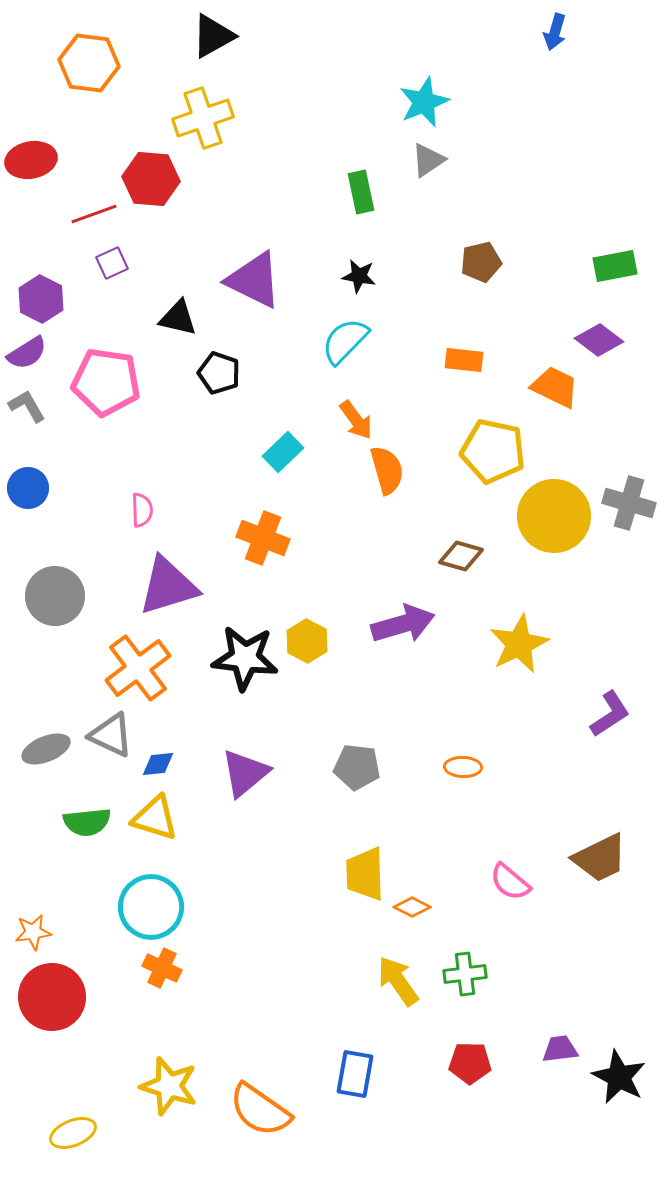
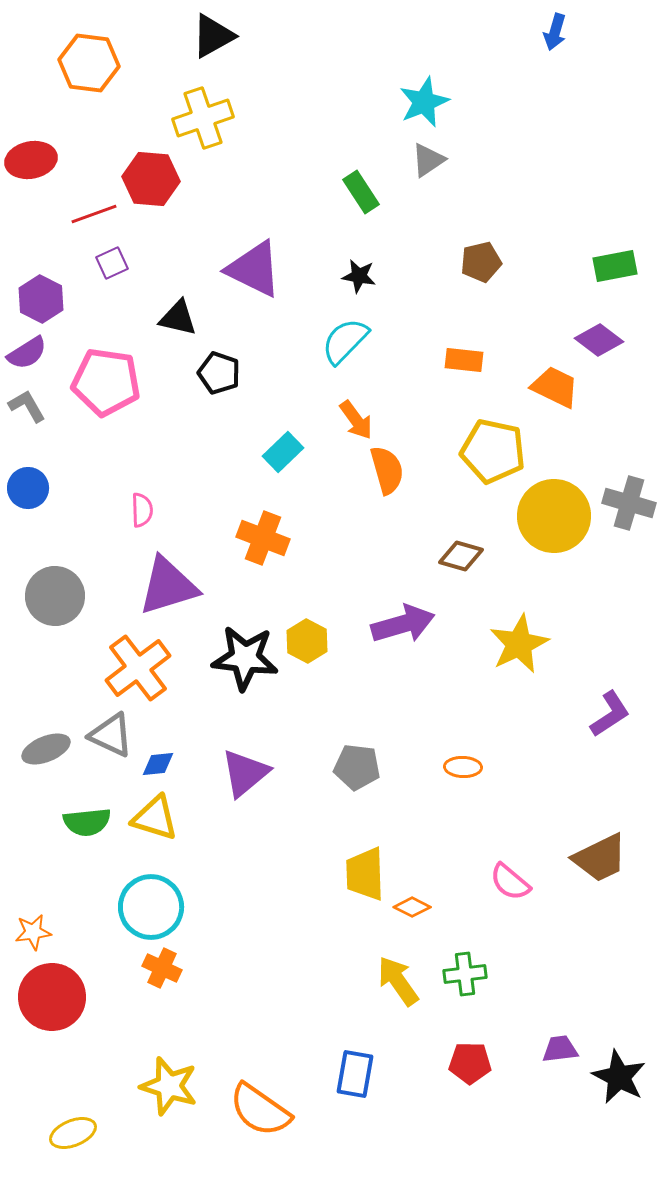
green rectangle at (361, 192): rotated 21 degrees counterclockwise
purple triangle at (254, 280): moved 11 px up
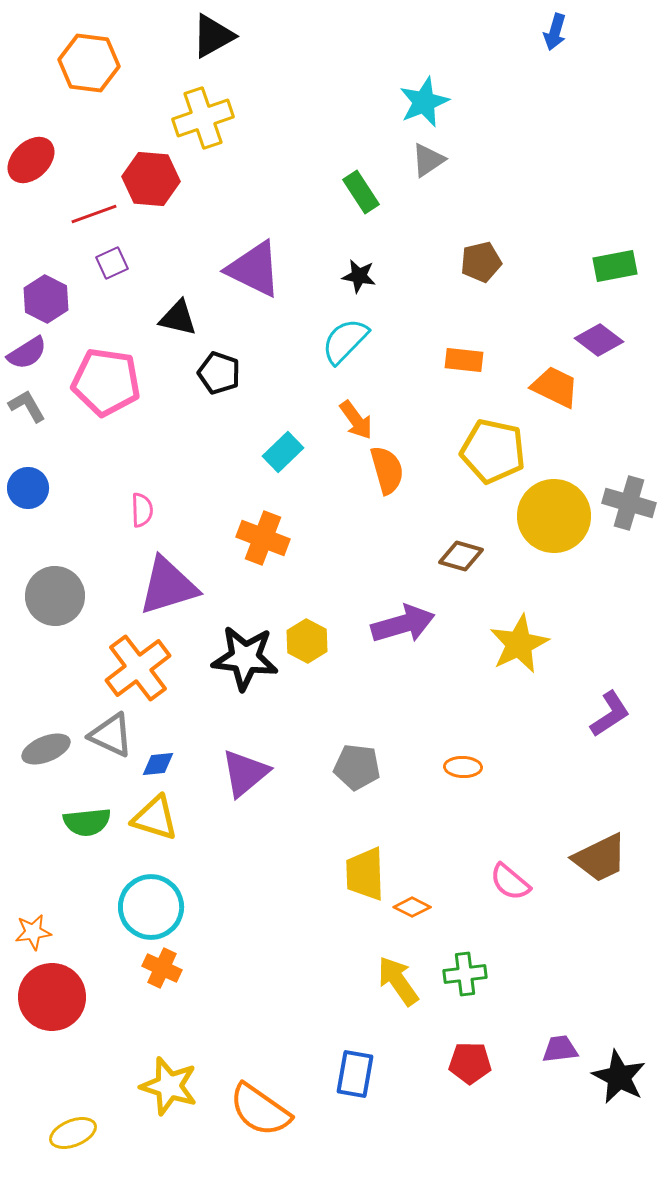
red ellipse at (31, 160): rotated 33 degrees counterclockwise
purple hexagon at (41, 299): moved 5 px right
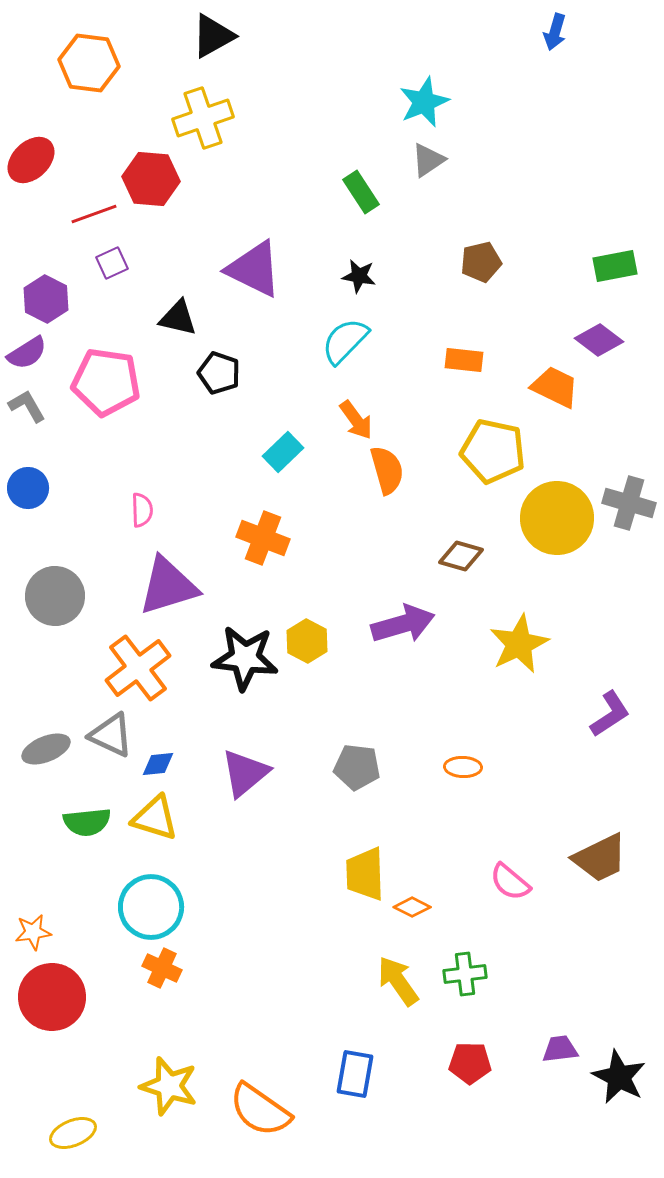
yellow circle at (554, 516): moved 3 px right, 2 px down
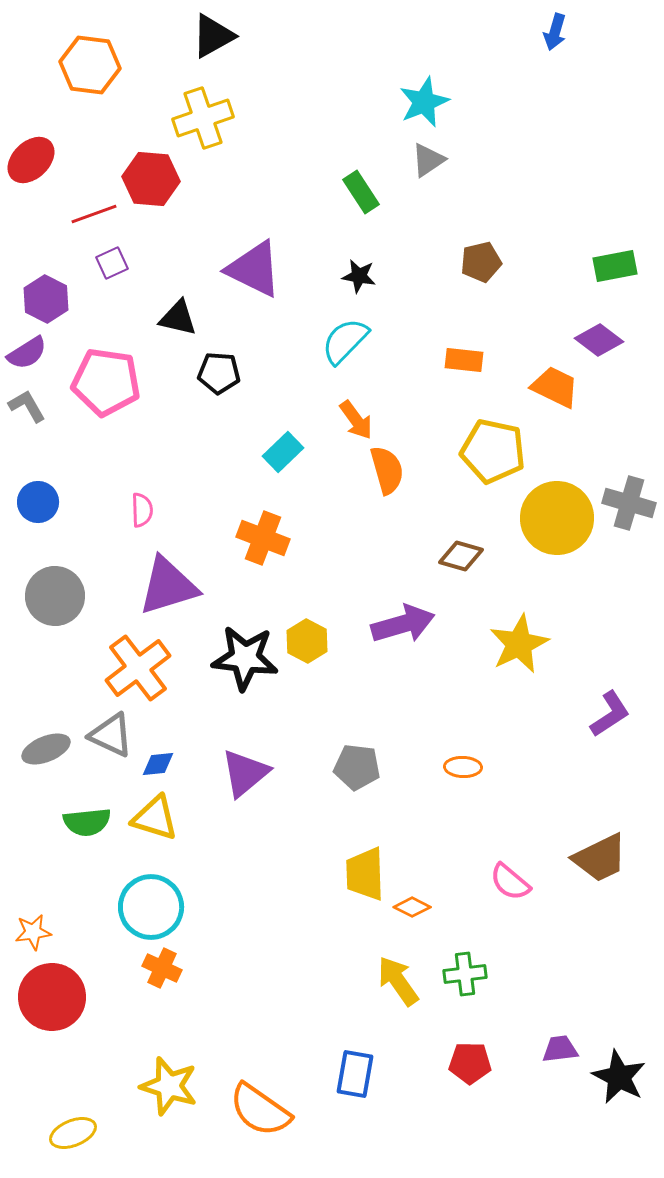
orange hexagon at (89, 63): moved 1 px right, 2 px down
black pentagon at (219, 373): rotated 15 degrees counterclockwise
blue circle at (28, 488): moved 10 px right, 14 px down
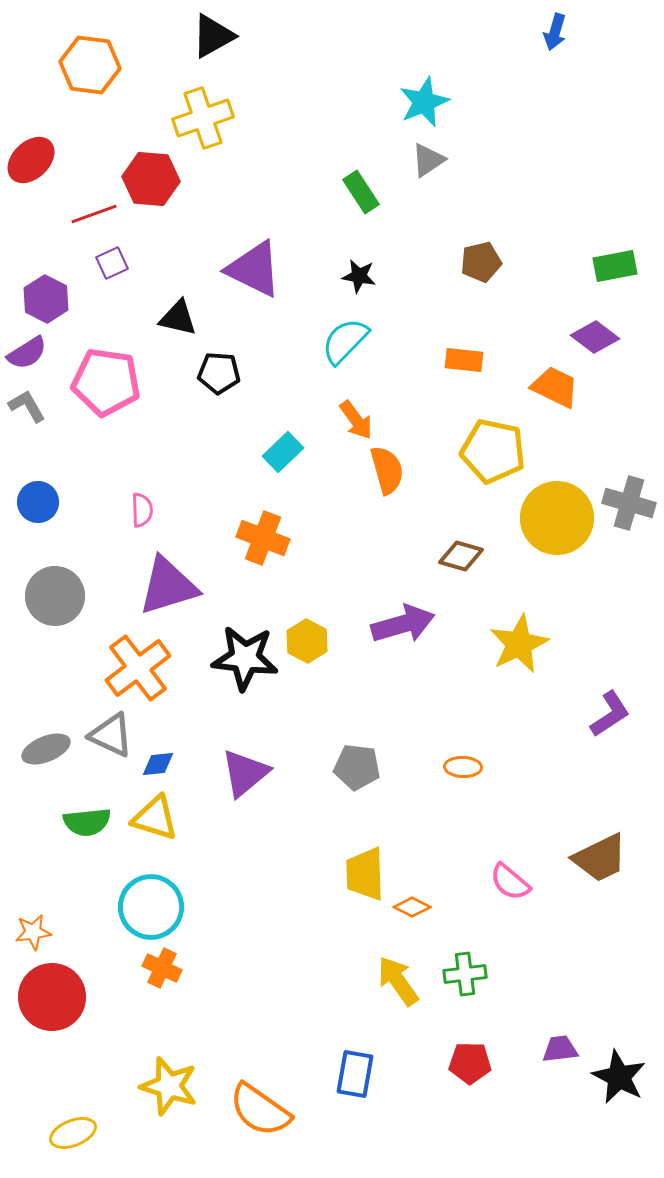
purple diamond at (599, 340): moved 4 px left, 3 px up
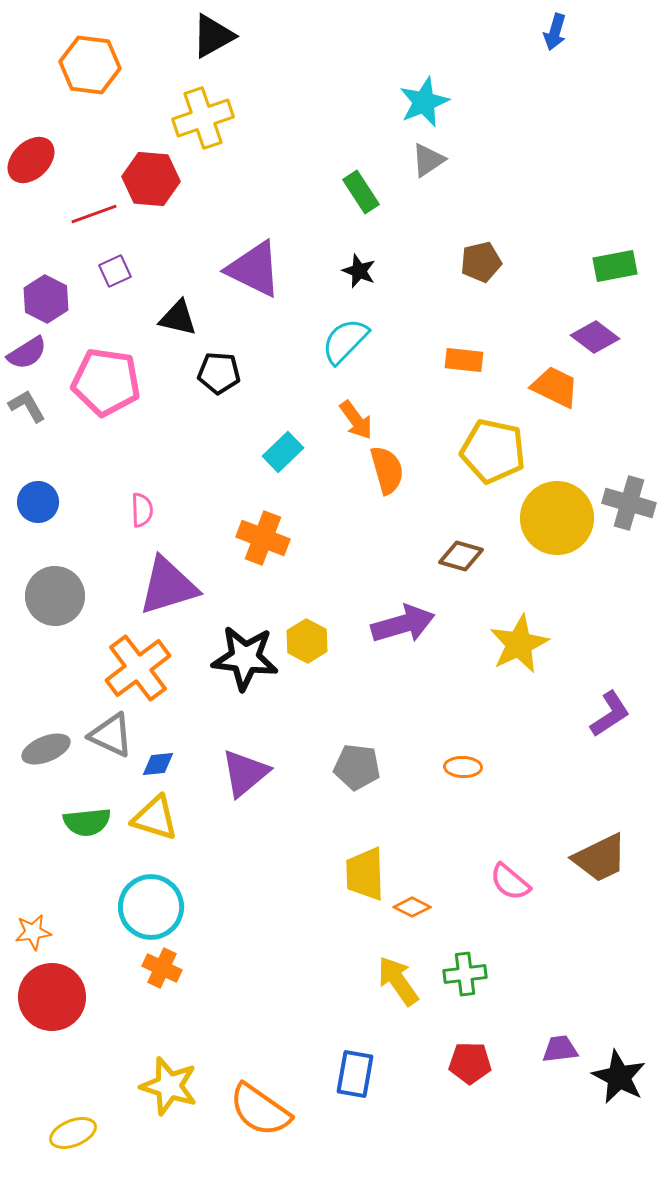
purple square at (112, 263): moved 3 px right, 8 px down
black star at (359, 276): moved 5 px up; rotated 12 degrees clockwise
